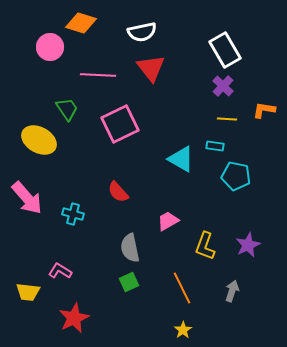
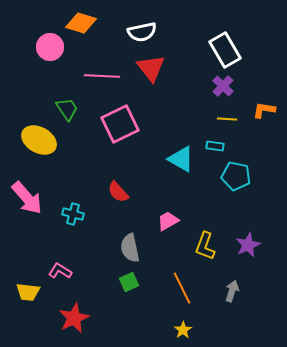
pink line: moved 4 px right, 1 px down
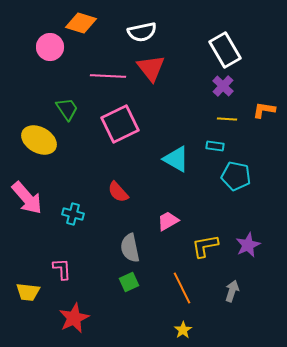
pink line: moved 6 px right
cyan triangle: moved 5 px left
yellow L-shape: rotated 60 degrees clockwise
pink L-shape: moved 2 px right, 2 px up; rotated 55 degrees clockwise
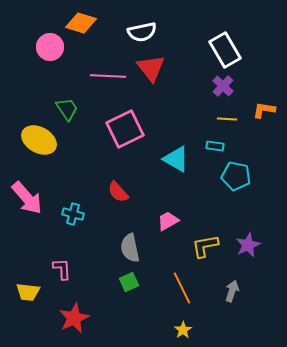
pink square: moved 5 px right, 5 px down
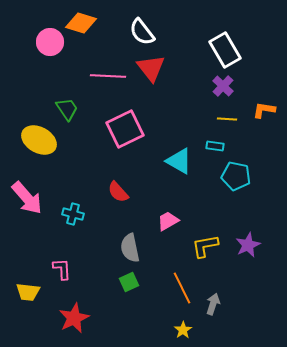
white semicircle: rotated 64 degrees clockwise
pink circle: moved 5 px up
cyan triangle: moved 3 px right, 2 px down
gray arrow: moved 19 px left, 13 px down
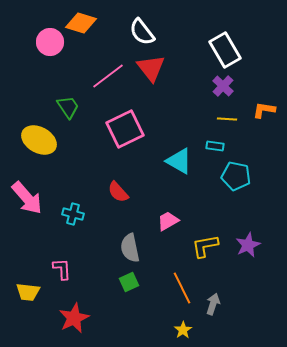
pink line: rotated 40 degrees counterclockwise
green trapezoid: moved 1 px right, 2 px up
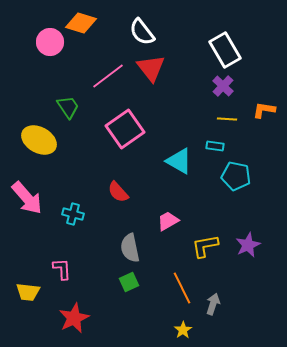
pink square: rotated 9 degrees counterclockwise
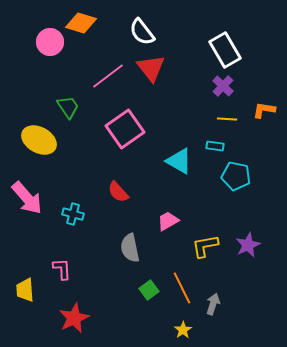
green square: moved 20 px right, 8 px down; rotated 12 degrees counterclockwise
yellow trapezoid: moved 3 px left, 2 px up; rotated 80 degrees clockwise
